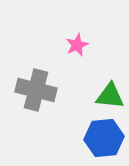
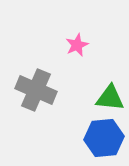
gray cross: rotated 9 degrees clockwise
green triangle: moved 2 px down
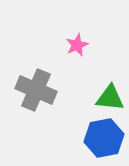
blue hexagon: rotated 6 degrees counterclockwise
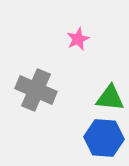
pink star: moved 1 px right, 6 px up
blue hexagon: rotated 15 degrees clockwise
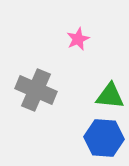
green triangle: moved 2 px up
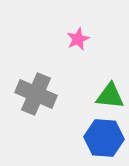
gray cross: moved 4 px down
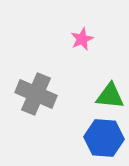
pink star: moved 4 px right
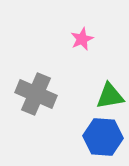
green triangle: rotated 16 degrees counterclockwise
blue hexagon: moved 1 px left, 1 px up
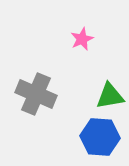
blue hexagon: moved 3 px left
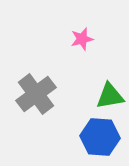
pink star: rotated 10 degrees clockwise
gray cross: rotated 30 degrees clockwise
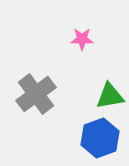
pink star: rotated 15 degrees clockwise
blue hexagon: moved 1 px down; rotated 24 degrees counterclockwise
